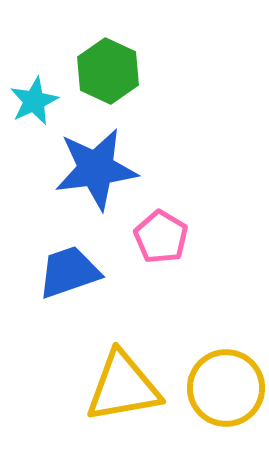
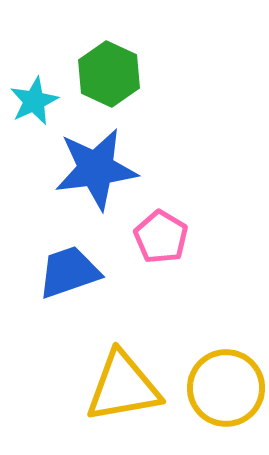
green hexagon: moved 1 px right, 3 px down
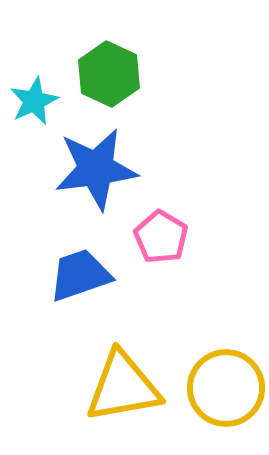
blue trapezoid: moved 11 px right, 3 px down
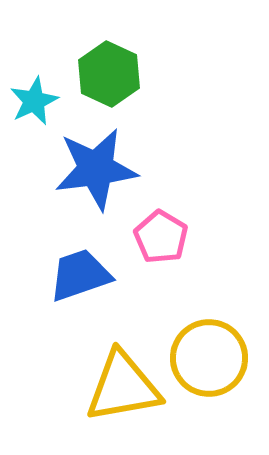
yellow circle: moved 17 px left, 30 px up
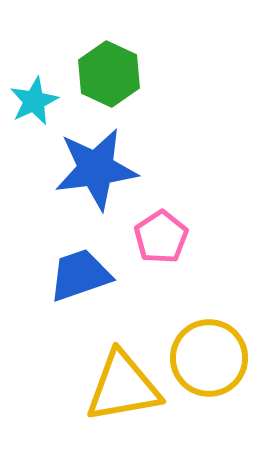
pink pentagon: rotated 8 degrees clockwise
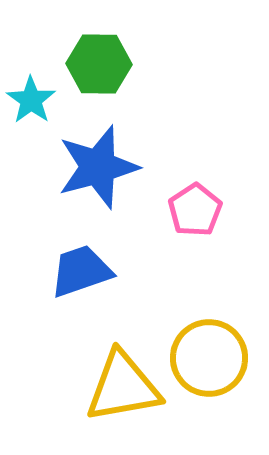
green hexagon: moved 10 px left, 10 px up; rotated 24 degrees counterclockwise
cyan star: moved 3 px left, 1 px up; rotated 12 degrees counterclockwise
blue star: moved 2 px right, 2 px up; rotated 8 degrees counterclockwise
pink pentagon: moved 34 px right, 27 px up
blue trapezoid: moved 1 px right, 4 px up
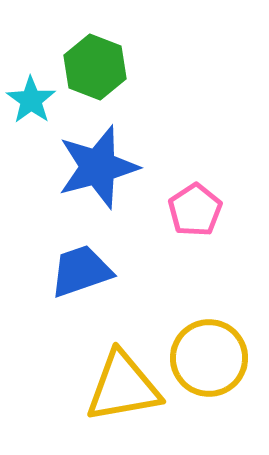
green hexagon: moved 4 px left, 3 px down; rotated 20 degrees clockwise
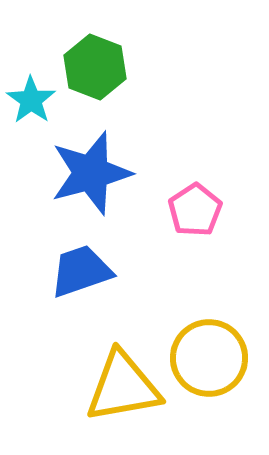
blue star: moved 7 px left, 6 px down
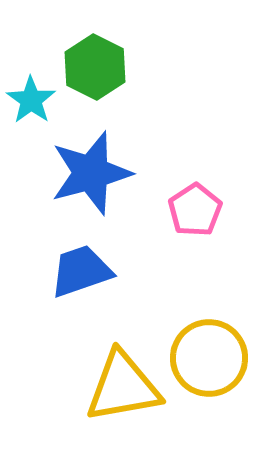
green hexagon: rotated 6 degrees clockwise
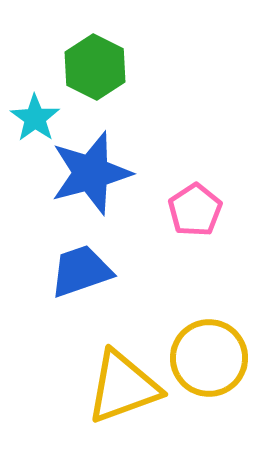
cyan star: moved 4 px right, 18 px down
yellow triangle: rotated 10 degrees counterclockwise
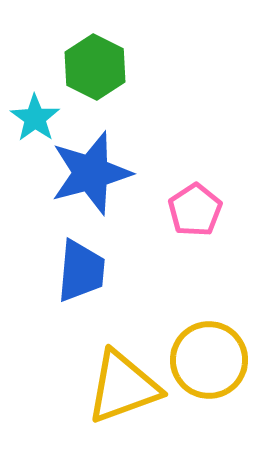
blue trapezoid: rotated 114 degrees clockwise
yellow circle: moved 2 px down
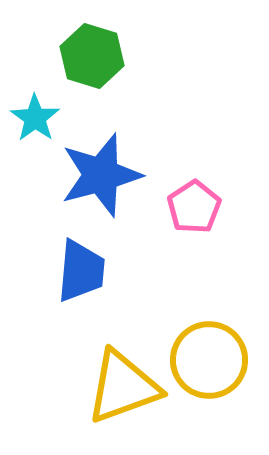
green hexagon: moved 3 px left, 11 px up; rotated 10 degrees counterclockwise
blue star: moved 10 px right, 2 px down
pink pentagon: moved 1 px left, 3 px up
